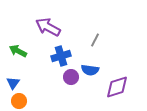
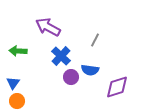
green arrow: rotated 24 degrees counterclockwise
blue cross: rotated 30 degrees counterclockwise
orange circle: moved 2 px left
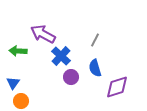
purple arrow: moved 5 px left, 7 px down
blue semicircle: moved 5 px right, 2 px up; rotated 66 degrees clockwise
orange circle: moved 4 px right
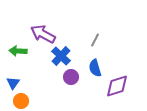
purple diamond: moved 1 px up
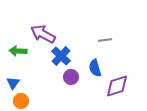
gray line: moved 10 px right; rotated 56 degrees clockwise
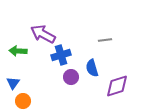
blue cross: moved 1 px up; rotated 30 degrees clockwise
blue semicircle: moved 3 px left
orange circle: moved 2 px right
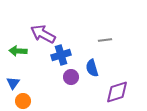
purple diamond: moved 6 px down
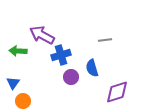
purple arrow: moved 1 px left, 1 px down
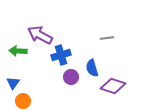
purple arrow: moved 2 px left
gray line: moved 2 px right, 2 px up
purple diamond: moved 4 px left, 6 px up; rotated 35 degrees clockwise
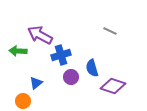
gray line: moved 3 px right, 7 px up; rotated 32 degrees clockwise
blue triangle: moved 23 px right; rotated 16 degrees clockwise
